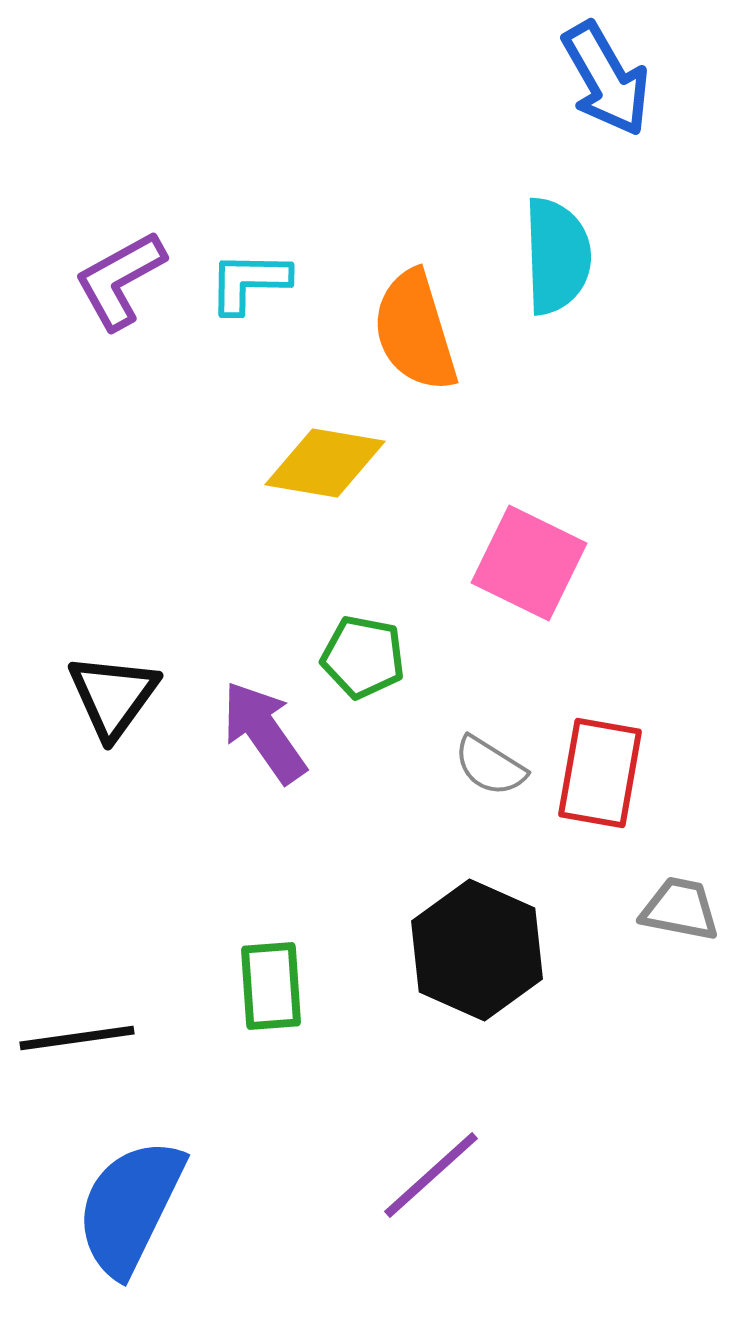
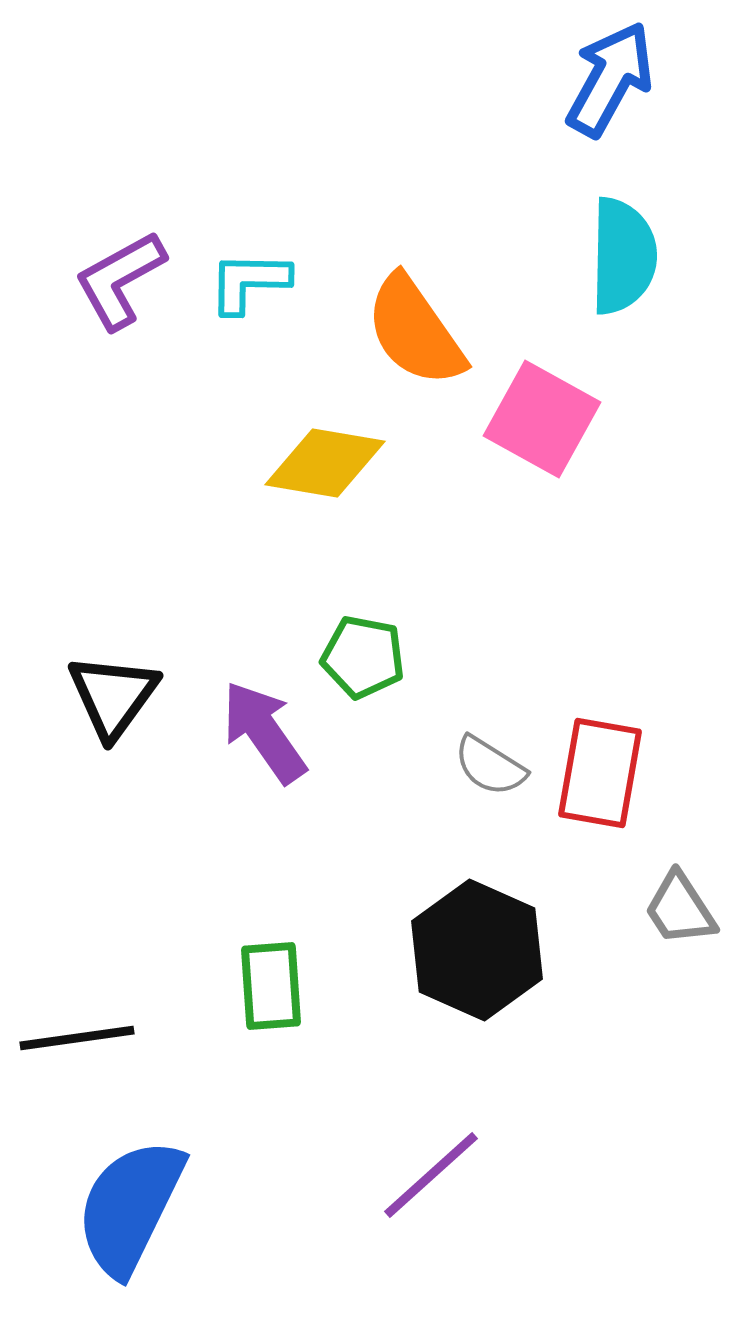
blue arrow: moved 4 px right; rotated 121 degrees counterclockwise
cyan semicircle: moved 66 px right; rotated 3 degrees clockwise
orange semicircle: rotated 18 degrees counterclockwise
pink square: moved 13 px right, 144 px up; rotated 3 degrees clockwise
gray trapezoid: rotated 134 degrees counterclockwise
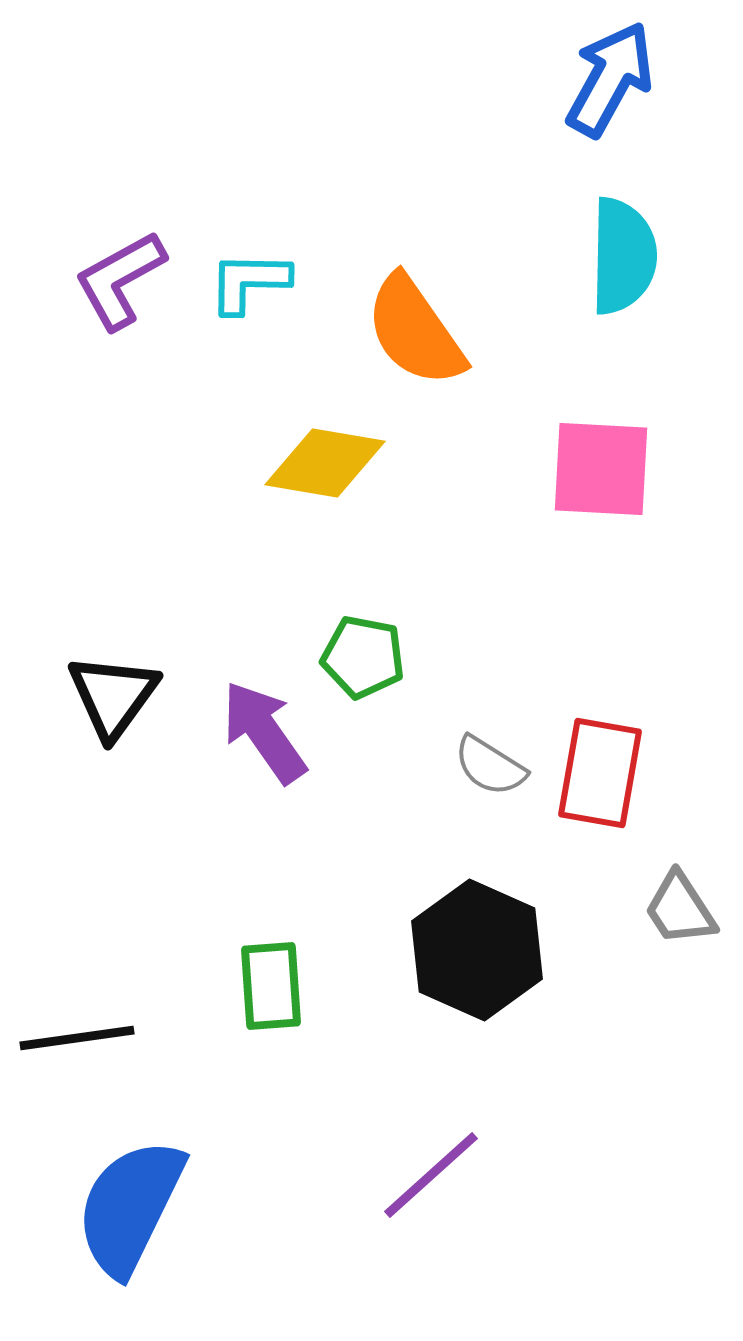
pink square: moved 59 px right, 50 px down; rotated 26 degrees counterclockwise
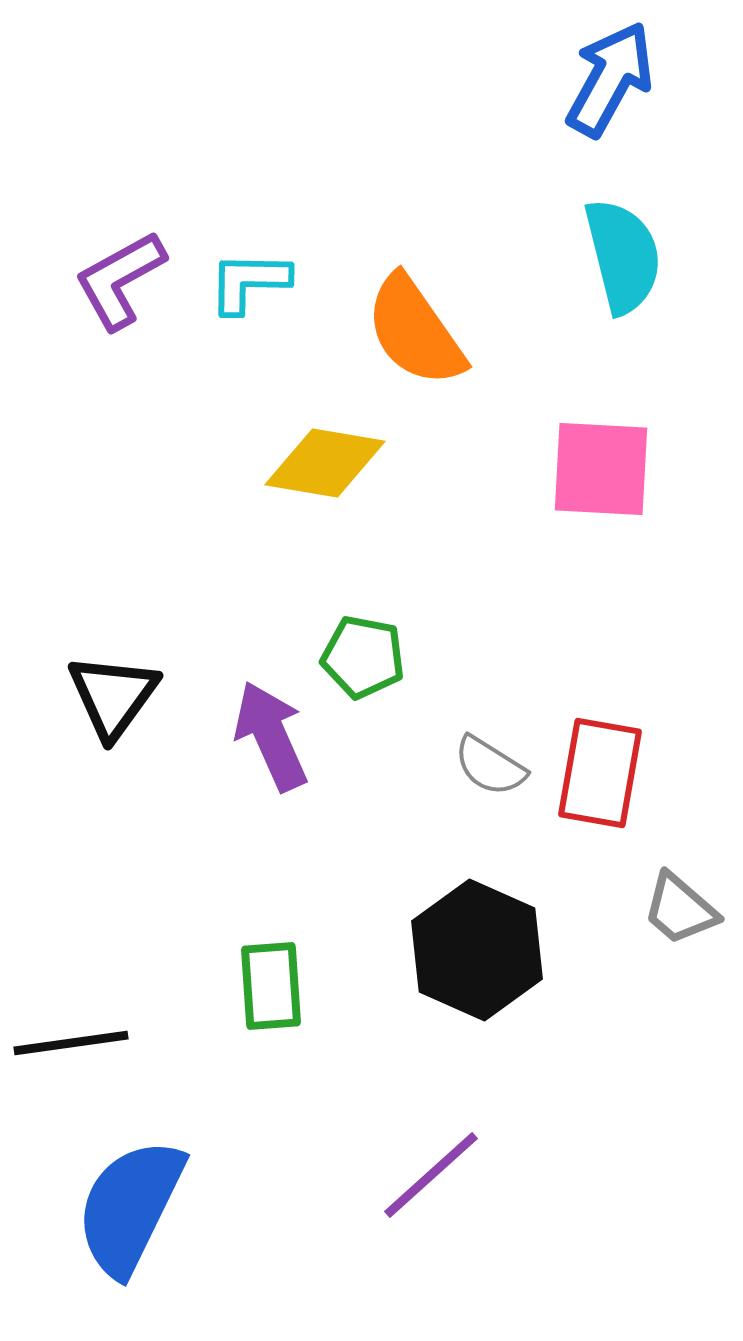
cyan semicircle: rotated 15 degrees counterclockwise
purple arrow: moved 7 px right, 4 px down; rotated 11 degrees clockwise
gray trapezoid: rotated 16 degrees counterclockwise
black line: moved 6 px left, 5 px down
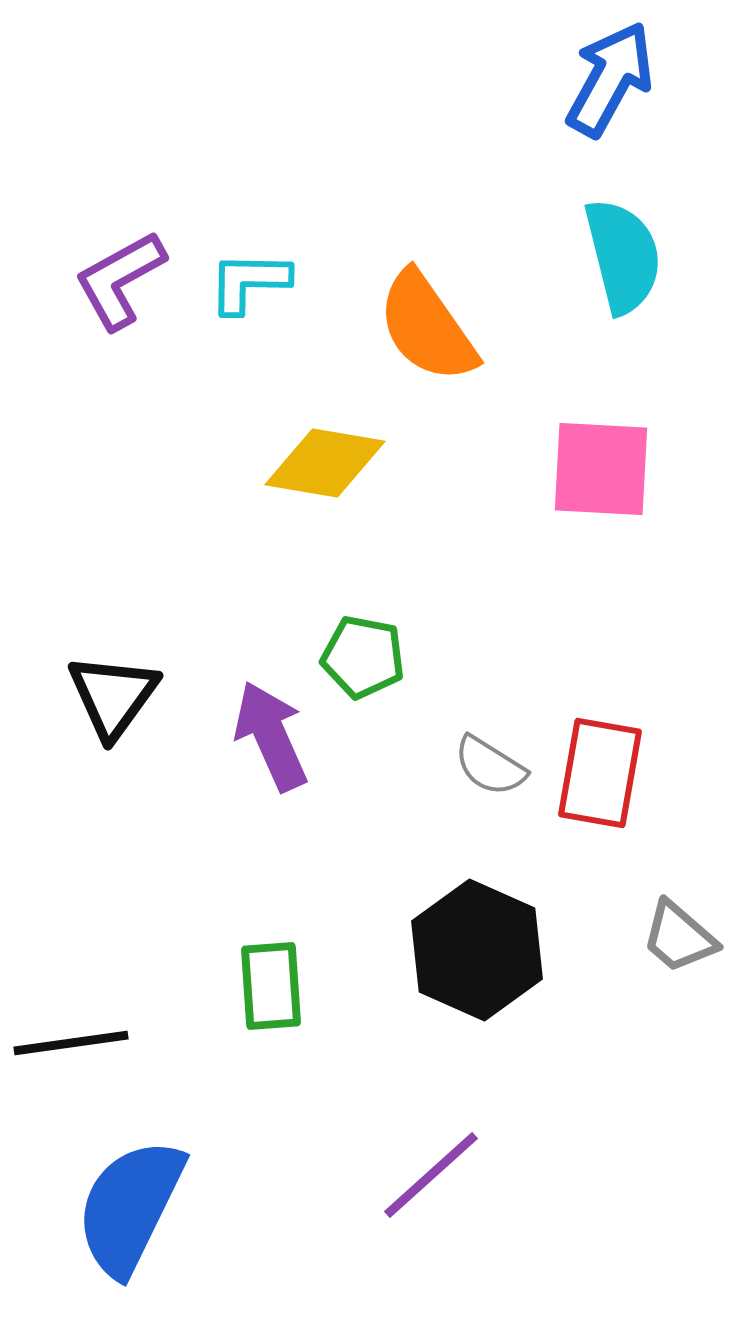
orange semicircle: moved 12 px right, 4 px up
gray trapezoid: moved 1 px left, 28 px down
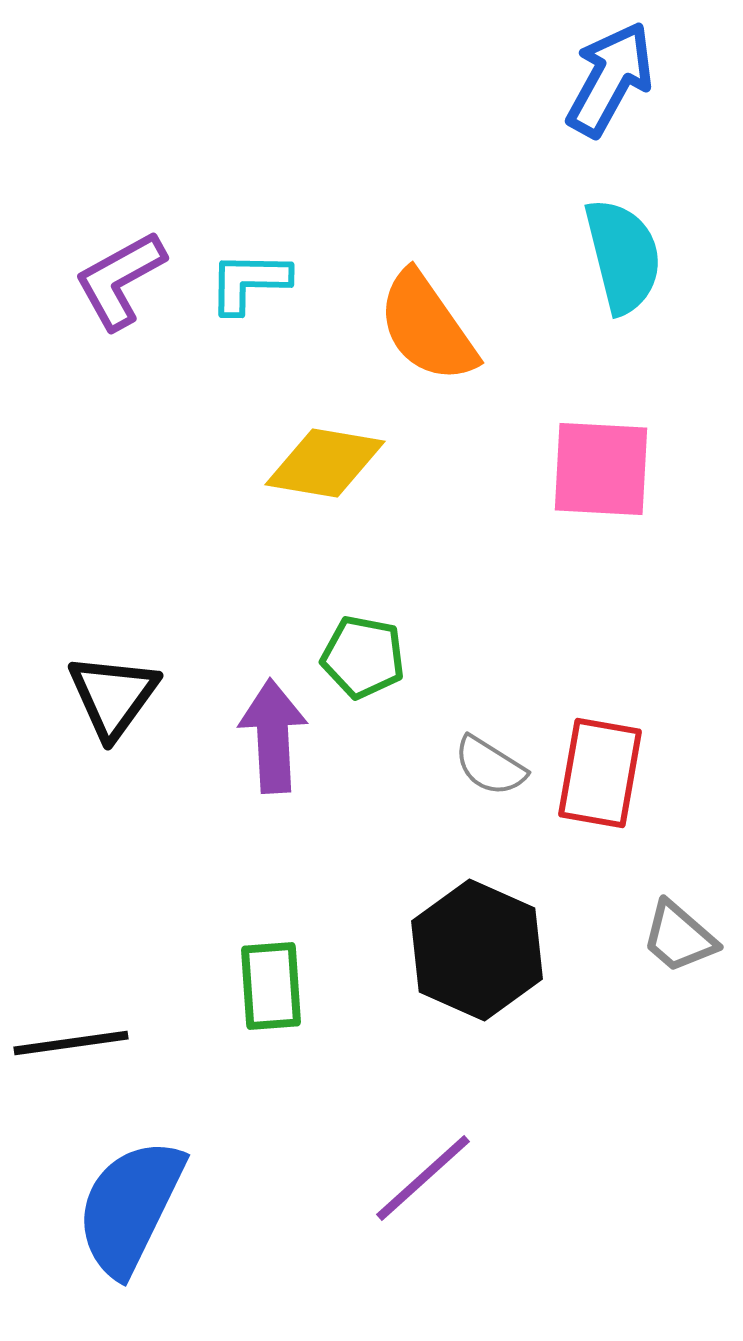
purple arrow: moved 2 px right; rotated 21 degrees clockwise
purple line: moved 8 px left, 3 px down
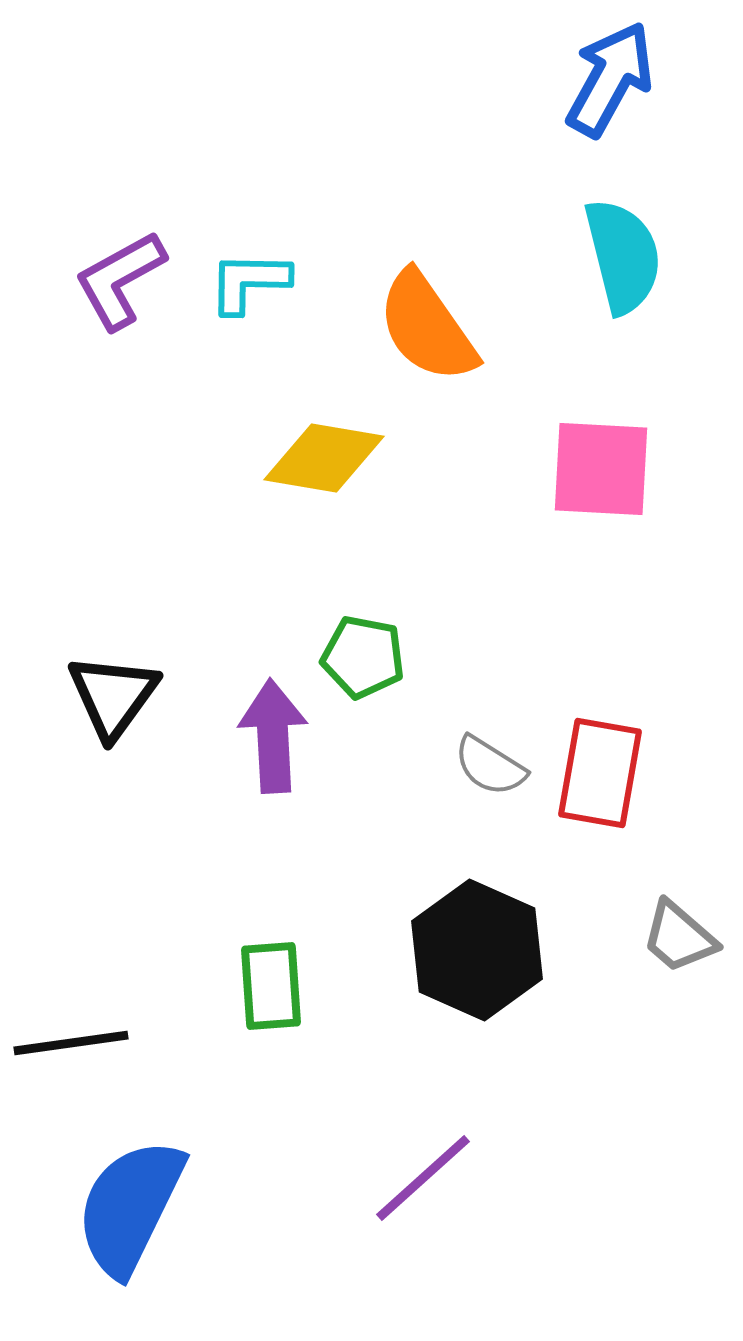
yellow diamond: moved 1 px left, 5 px up
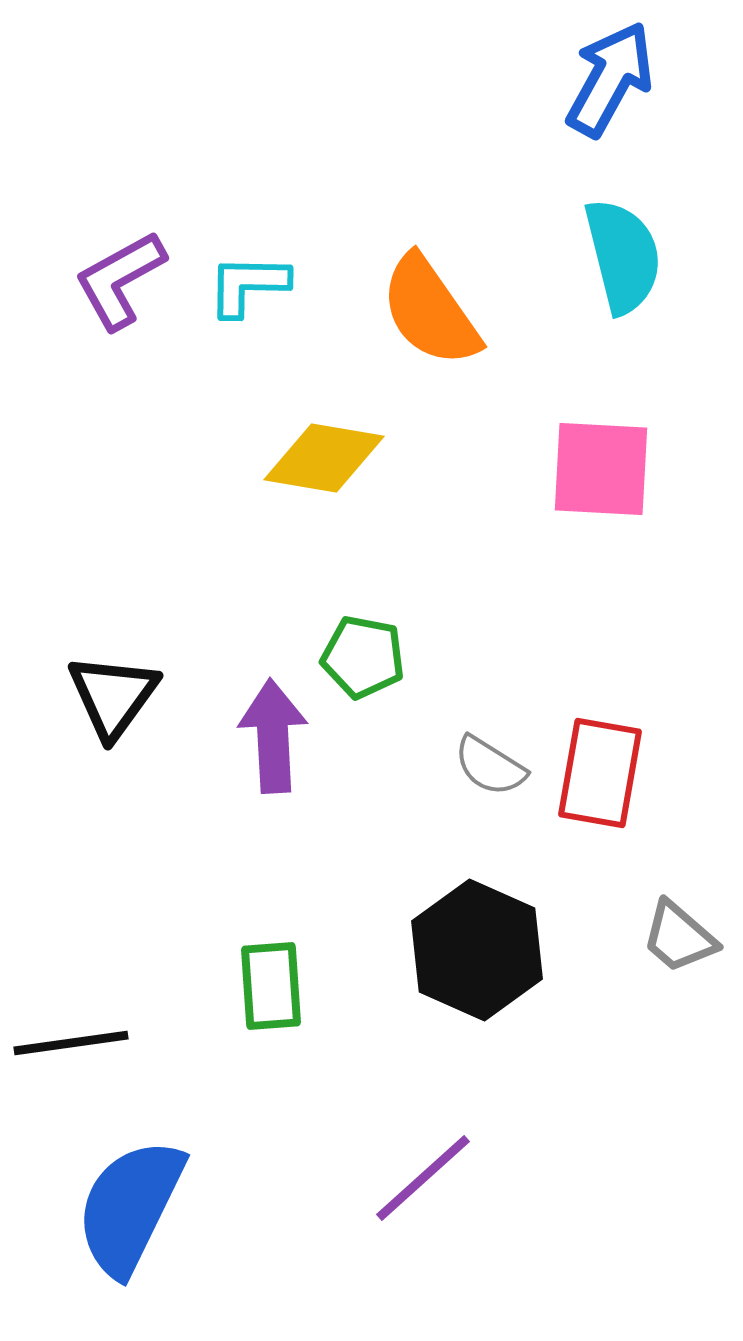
cyan L-shape: moved 1 px left, 3 px down
orange semicircle: moved 3 px right, 16 px up
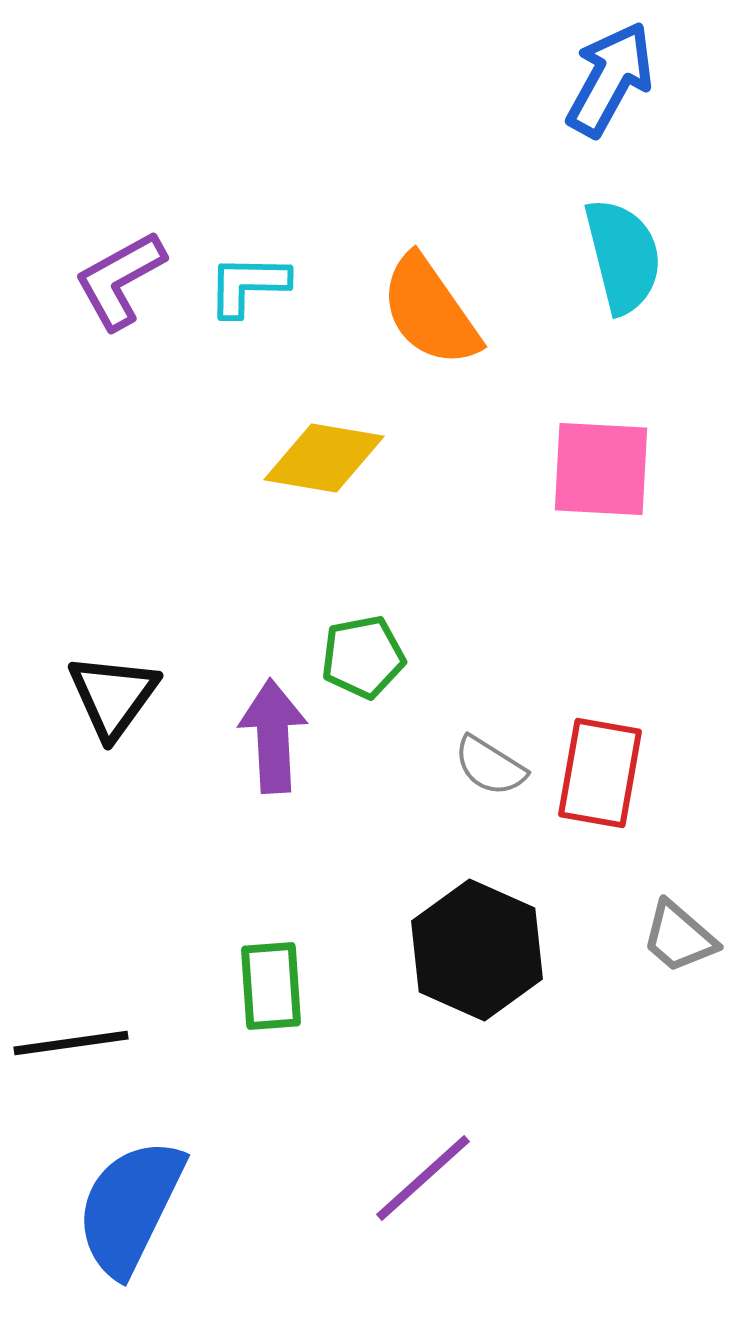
green pentagon: rotated 22 degrees counterclockwise
